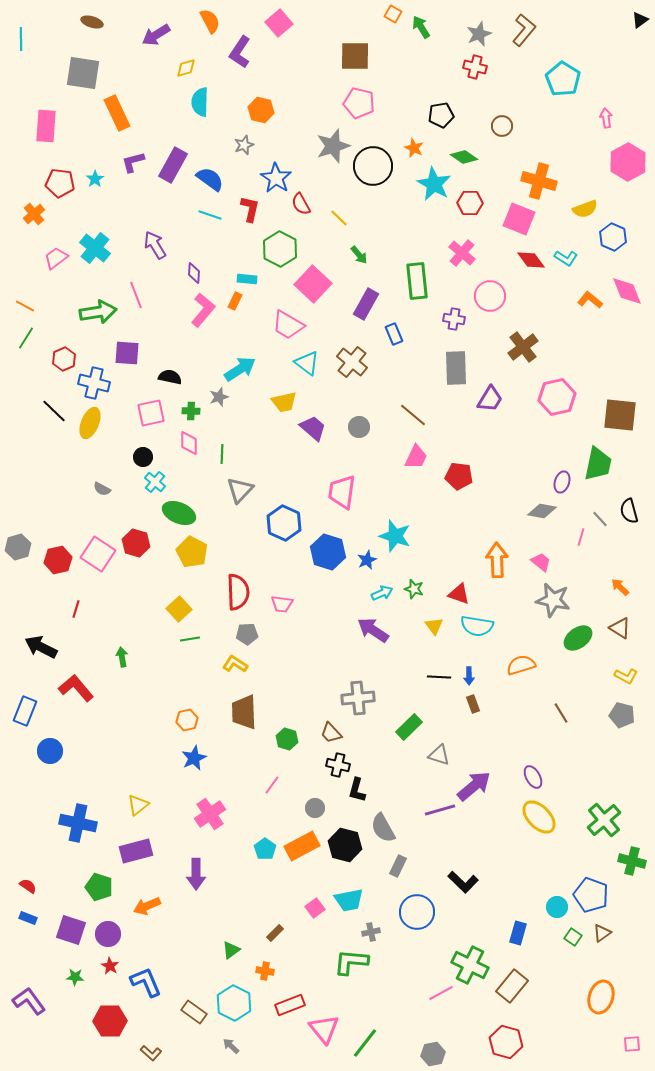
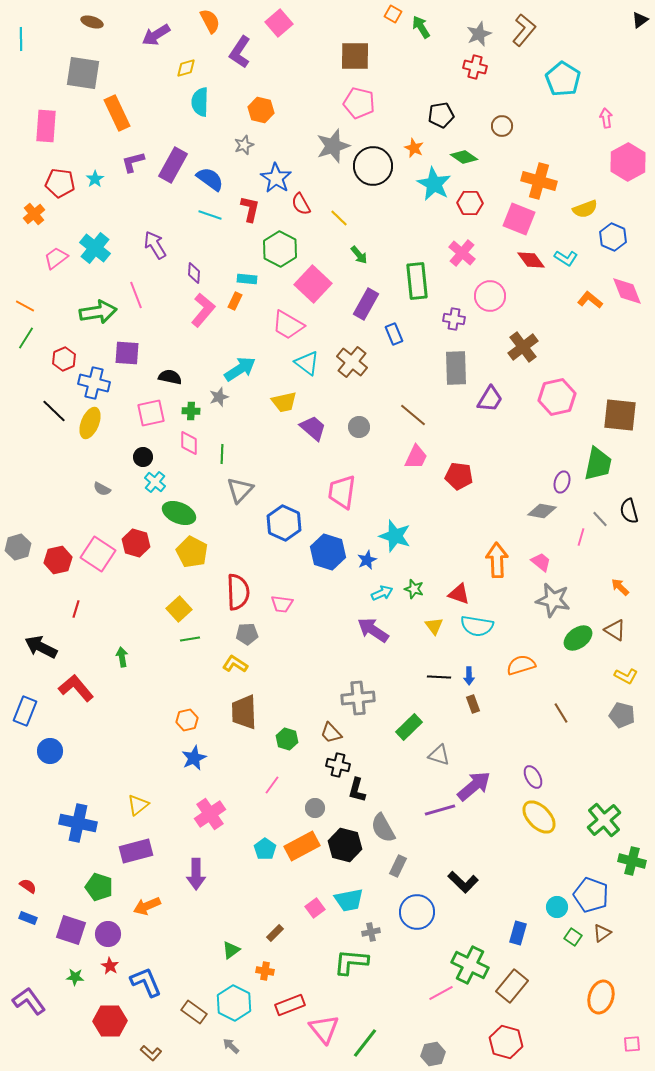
brown triangle at (620, 628): moved 5 px left, 2 px down
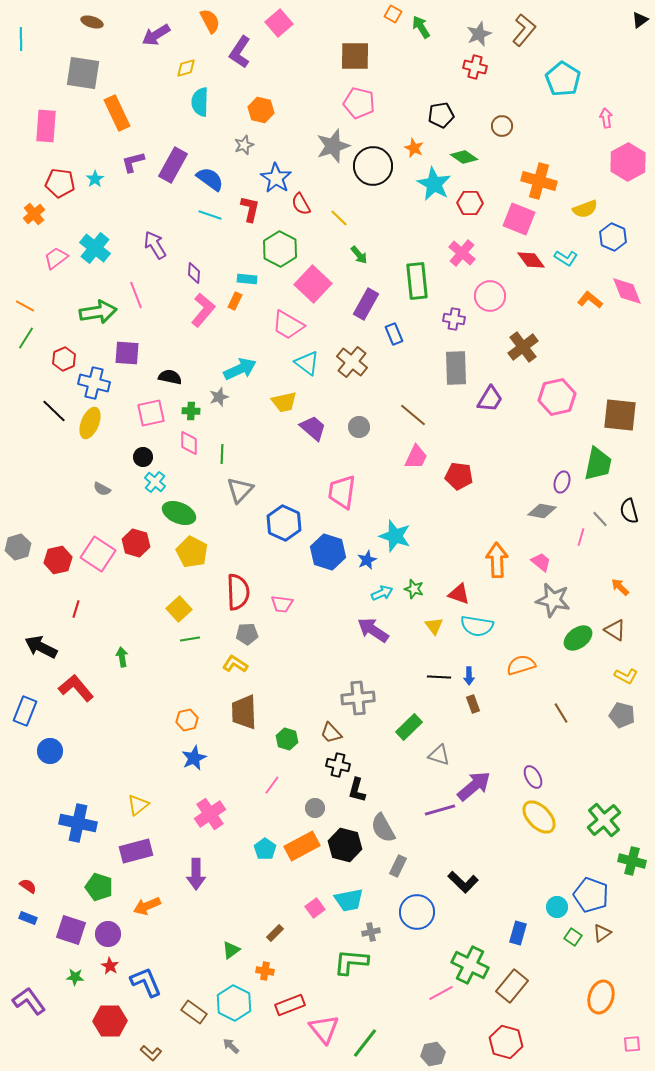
cyan arrow at (240, 369): rotated 8 degrees clockwise
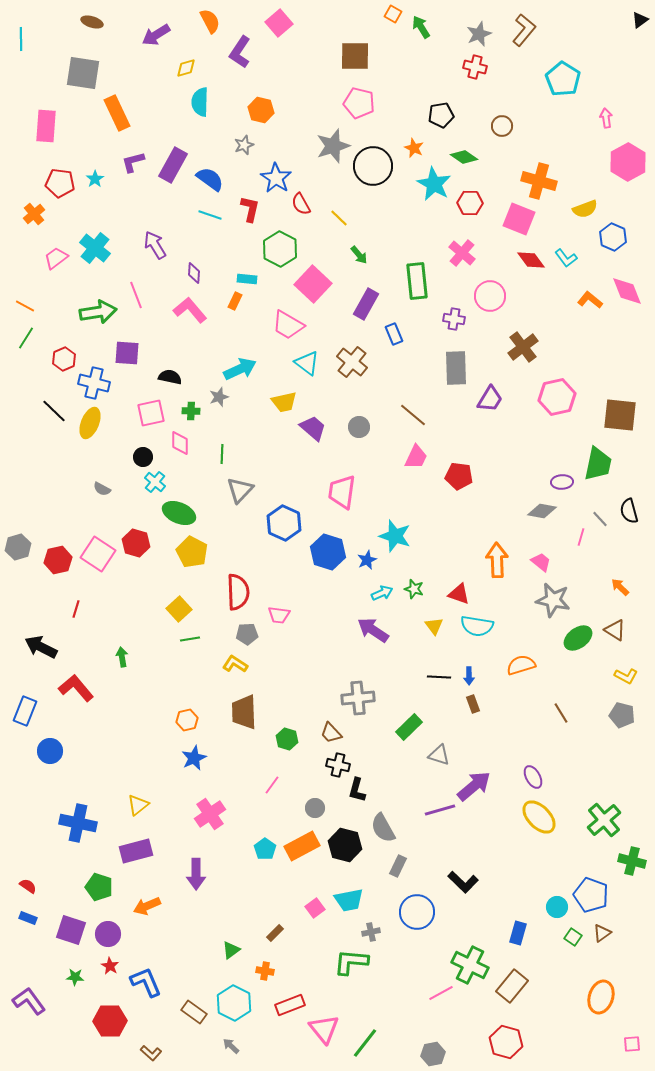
cyan L-shape at (566, 258): rotated 20 degrees clockwise
pink L-shape at (203, 310): moved 13 px left; rotated 80 degrees counterclockwise
pink diamond at (189, 443): moved 9 px left
purple ellipse at (562, 482): rotated 70 degrees clockwise
pink trapezoid at (282, 604): moved 3 px left, 11 px down
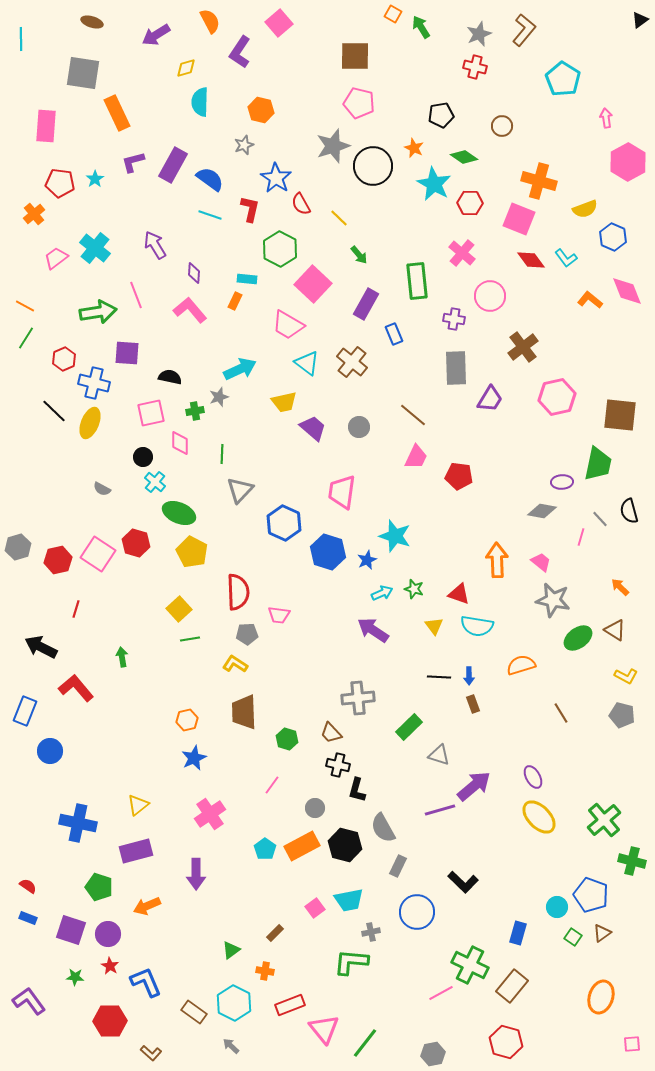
green cross at (191, 411): moved 4 px right; rotated 12 degrees counterclockwise
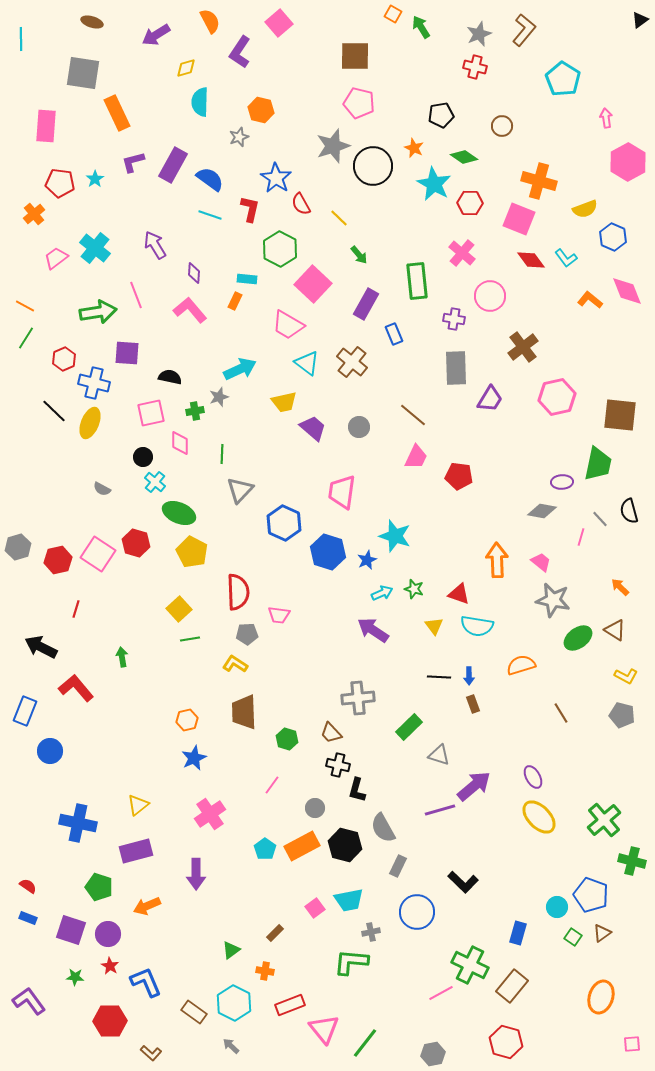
gray star at (244, 145): moved 5 px left, 8 px up
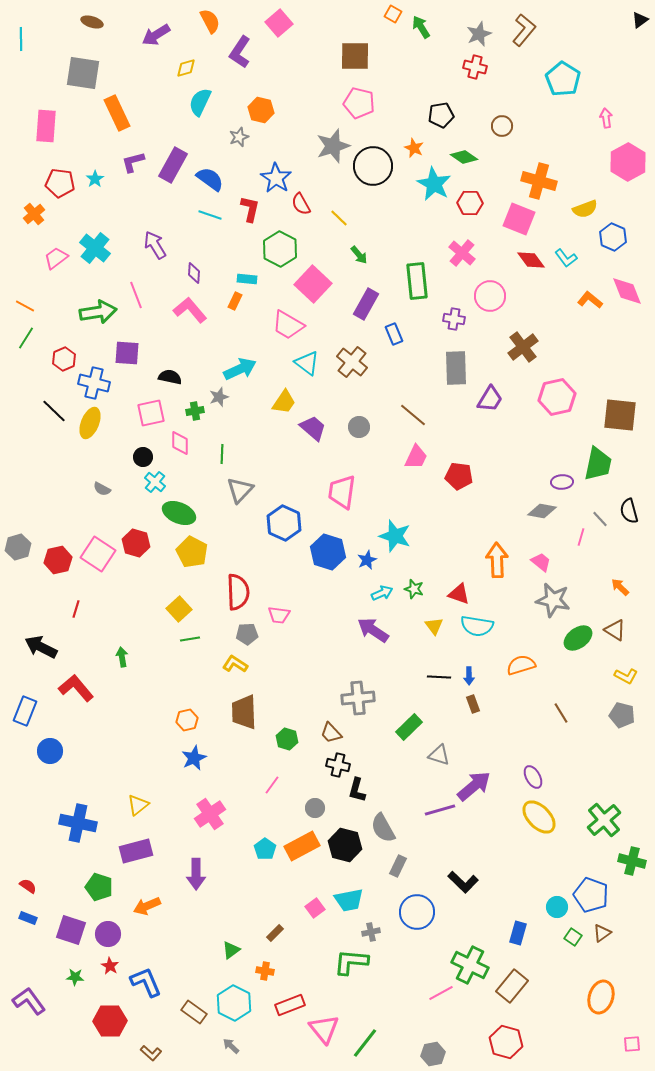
cyan semicircle at (200, 102): rotated 24 degrees clockwise
yellow trapezoid at (284, 402): rotated 44 degrees counterclockwise
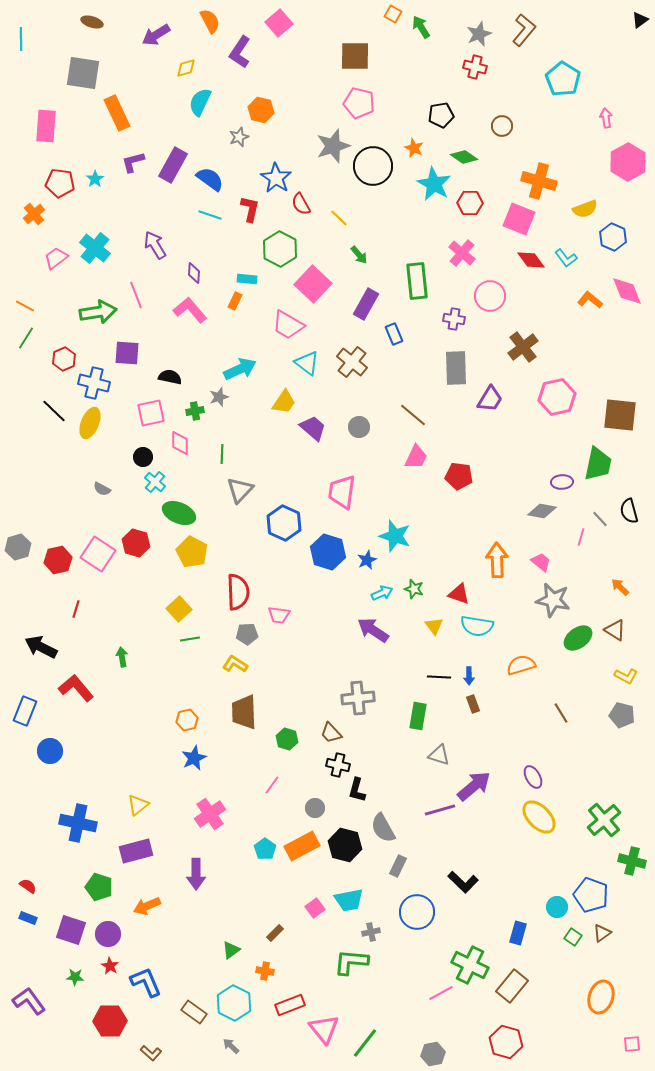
green rectangle at (409, 727): moved 9 px right, 11 px up; rotated 36 degrees counterclockwise
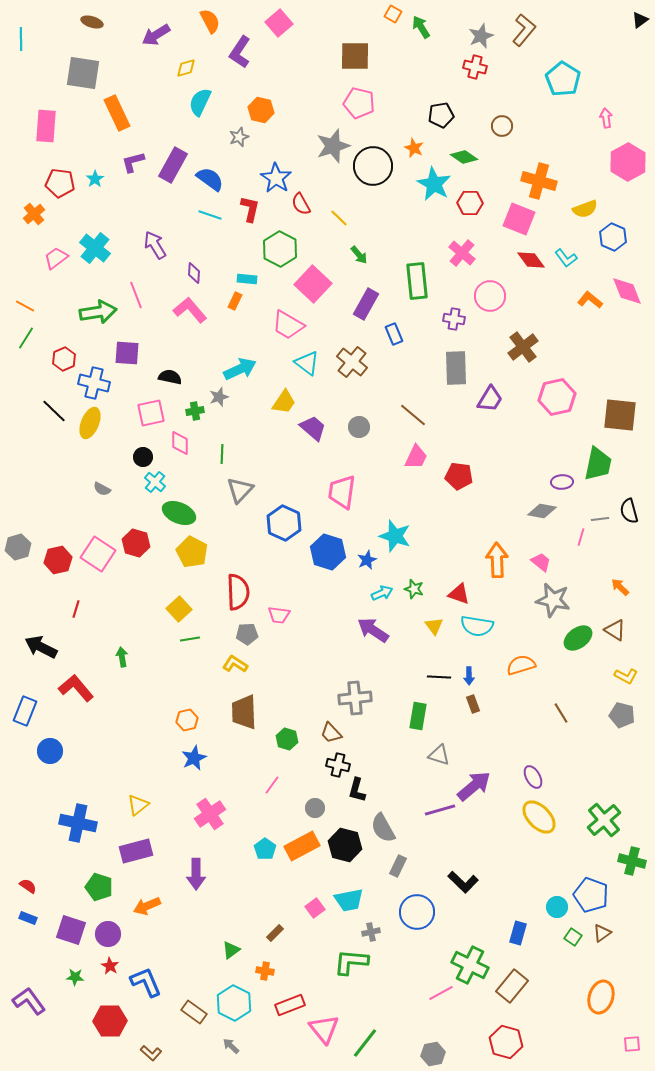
gray star at (479, 34): moved 2 px right, 2 px down
gray line at (600, 519): rotated 54 degrees counterclockwise
gray cross at (358, 698): moved 3 px left
